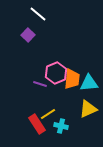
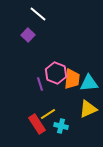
pink hexagon: rotated 15 degrees counterclockwise
purple line: rotated 56 degrees clockwise
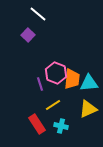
yellow line: moved 5 px right, 9 px up
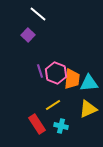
purple line: moved 13 px up
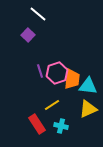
pink hexagon: moved 1 px right; rotated 20 degrees clockwise
cyan triangle: moved 1 px left, 3 px down; rotated 12 degrees clockwise
yellow line: moved 1 px left
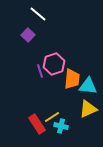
pink hexagon: moved 3 px left, 9 px up
yellow line: moved 12 px down
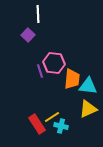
white line: rotated 48 degrees clockwise
pink hexagon: moved 1 px up; rotated 25 degrees clockwise
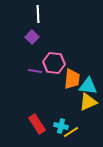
purple square: moved 4 px right, 2 px down
purple line: moved 5 px left; rotated 64 degrees counterclockwise
yellow triangle: moved 7 px up
yellow line: moved 19 px right, 15 px down
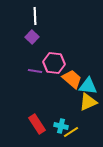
white line: moved 3 px left, 2 px down
orange trapezoid: rotated 55 degrees counterclockwise
